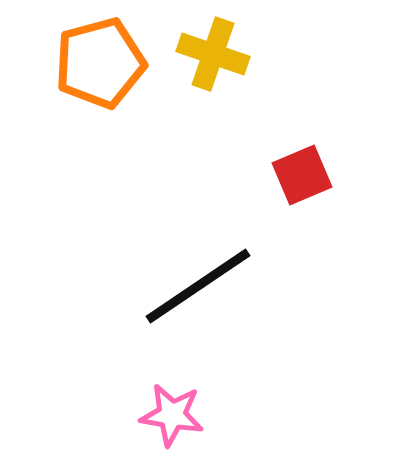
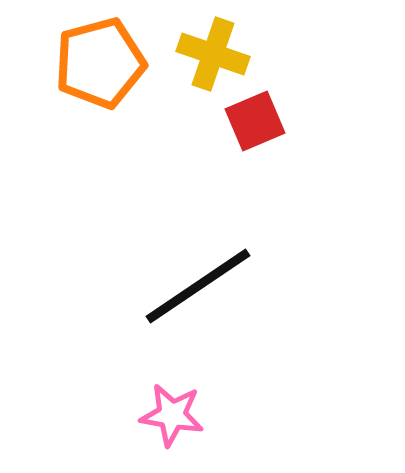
red square: moved 47 px left, 54 px up
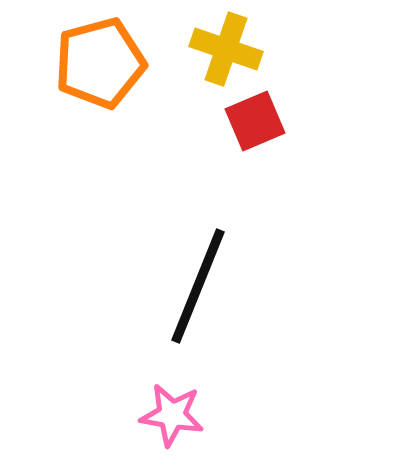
yellow cross: moved 13 px right, 5 px up
black line: rotated 34 degrees counterclockwise
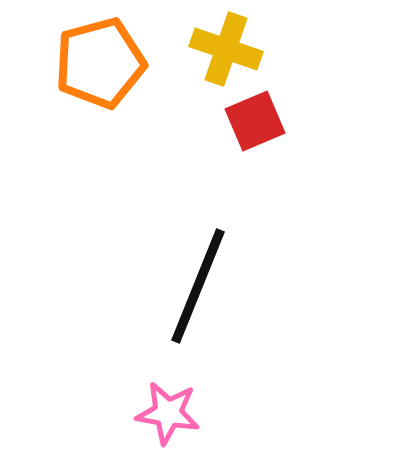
pink star: moved 4 px left, 2 px up
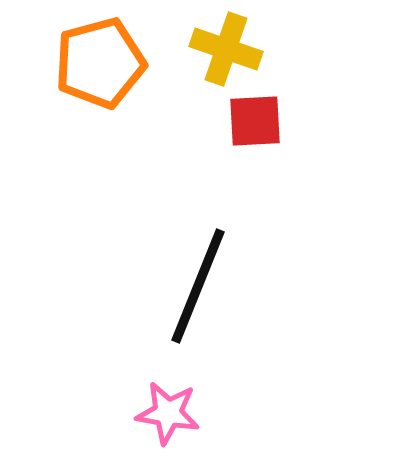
red square: rotated 20 degrees clockwise
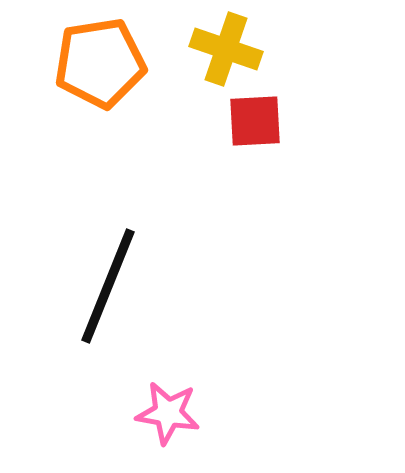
orange pentagon: rotated 6 degrees clockwise
black line: moved 90 px left
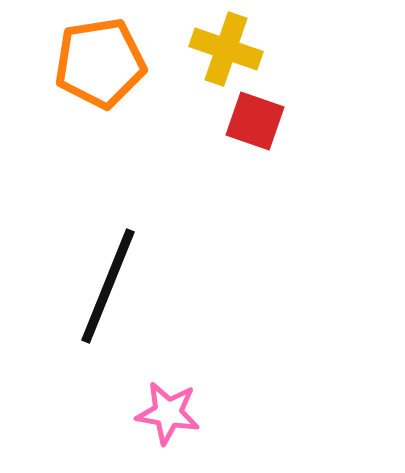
red square: rotated 22 degrees clockwise
